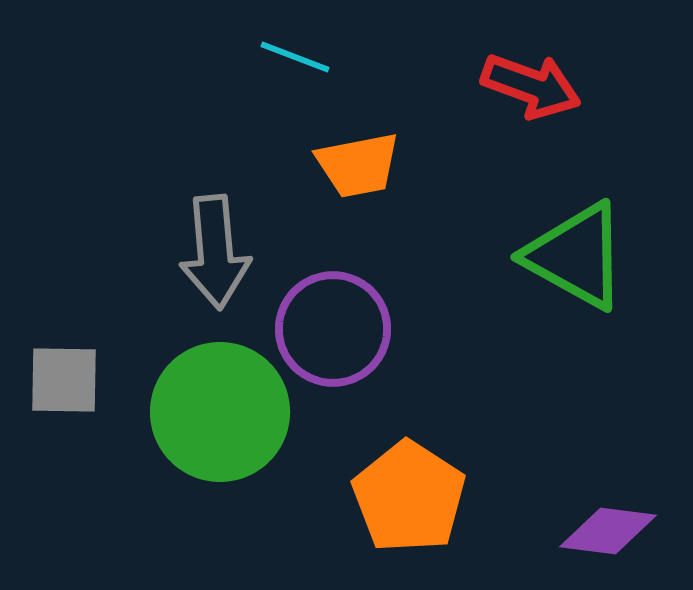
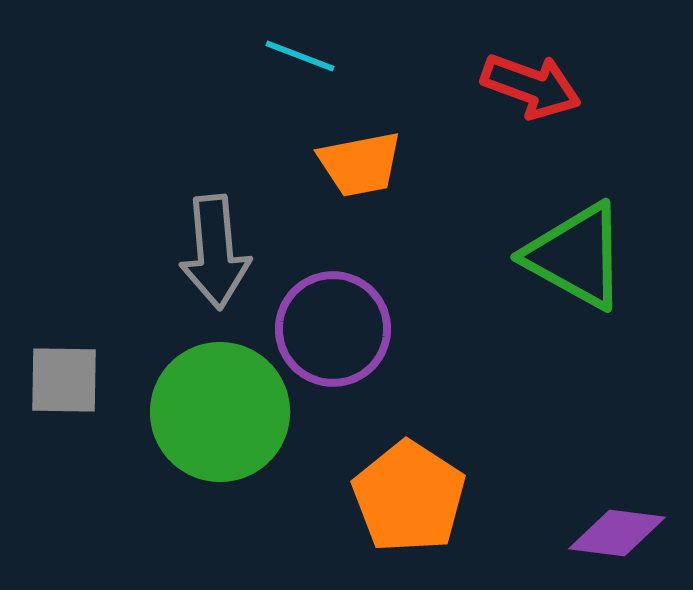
cyan line: moved 5 px right, 1 px up
orange trapezoid: moved 2 px right, 1 px up
purple diamond: moved 9 px right, 2 px down
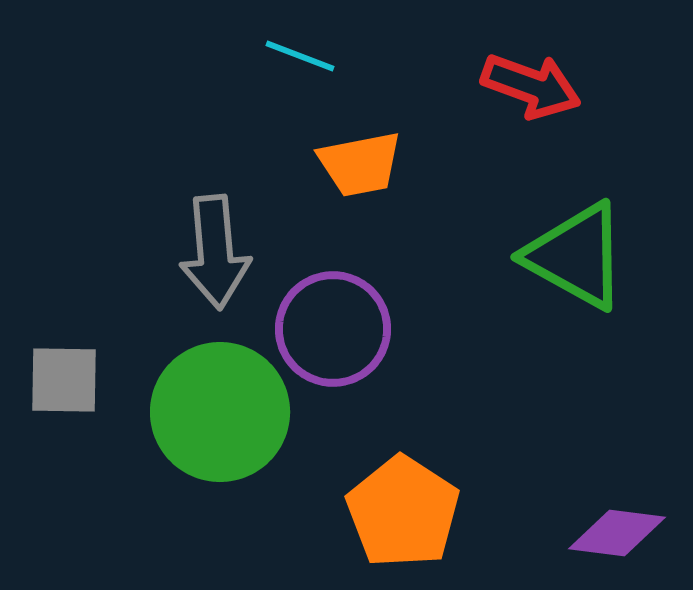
orange pentagon: moved 6 px left, 15 px down
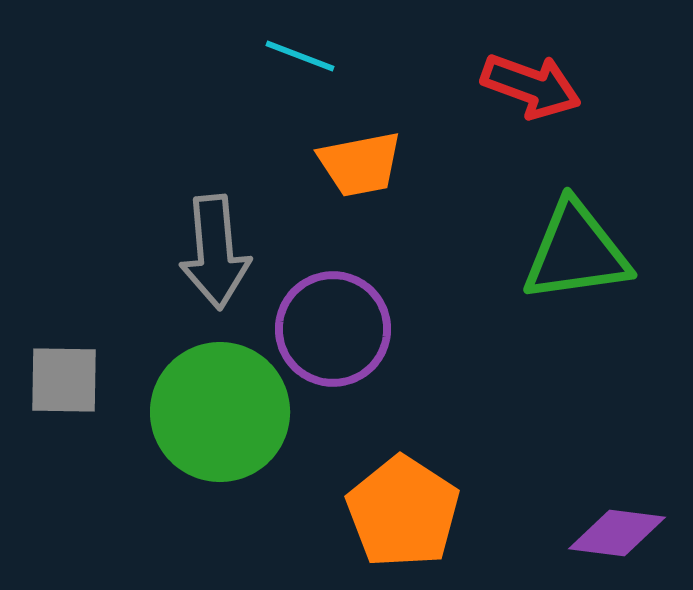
green triangle: moved 4 px up; rotated 37 degrees counterclockwise
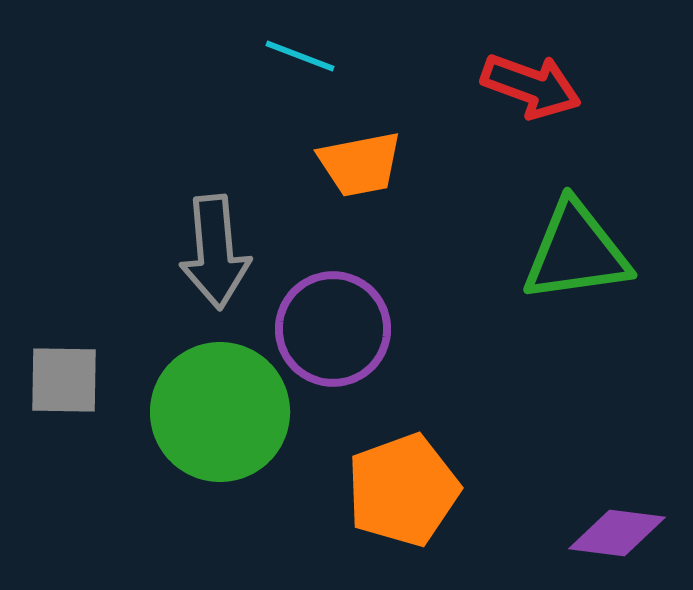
orange pentagon: moved 22 px up; rotated 19 degrees clockwise
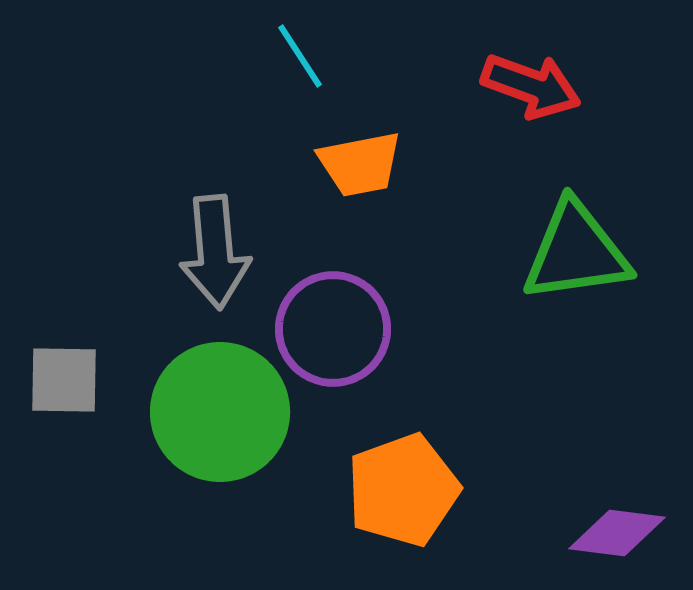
cyan line: rotated 36 degrees clockwise
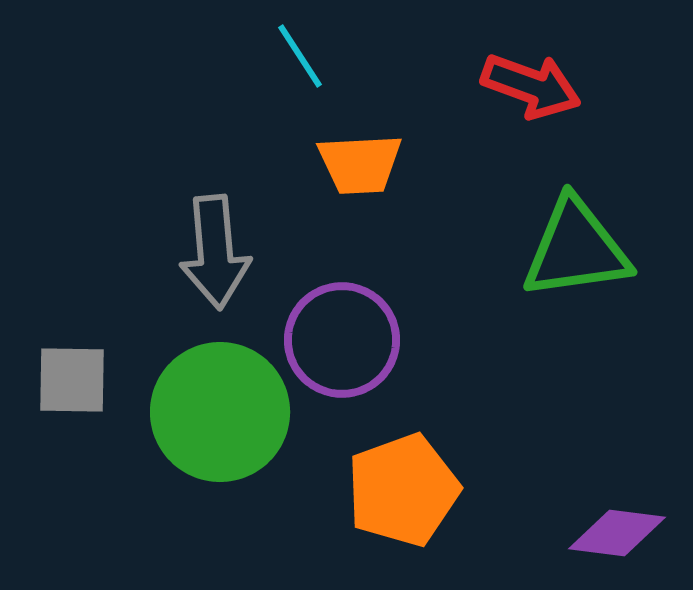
orange trapezoid: rotated 8 degrees clockwise
green triangle: moved 3 px up
purple circle: moved 9 px right, 11 px down
gray square: moved 8 px right
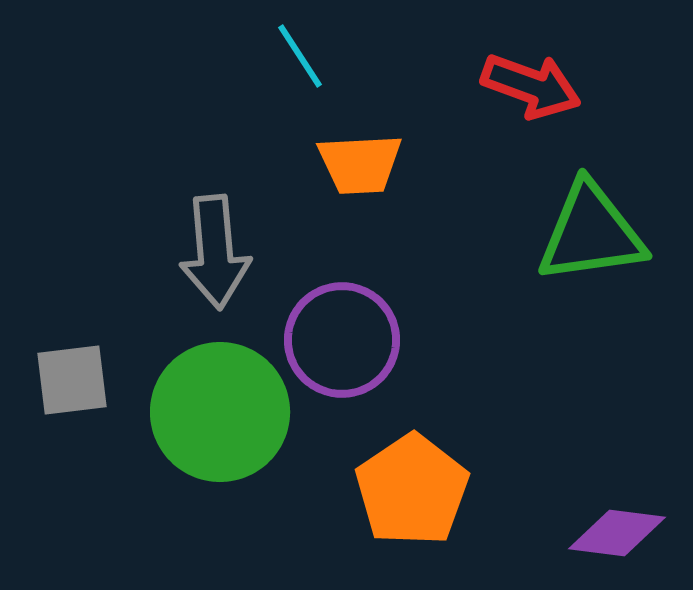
green triangle: moved 15 px right, 16 px up
gray square: rotated 8 degrees counterclockwise
orange pentagon: moved 9 px right; rotated 14 degrees counterclockwise
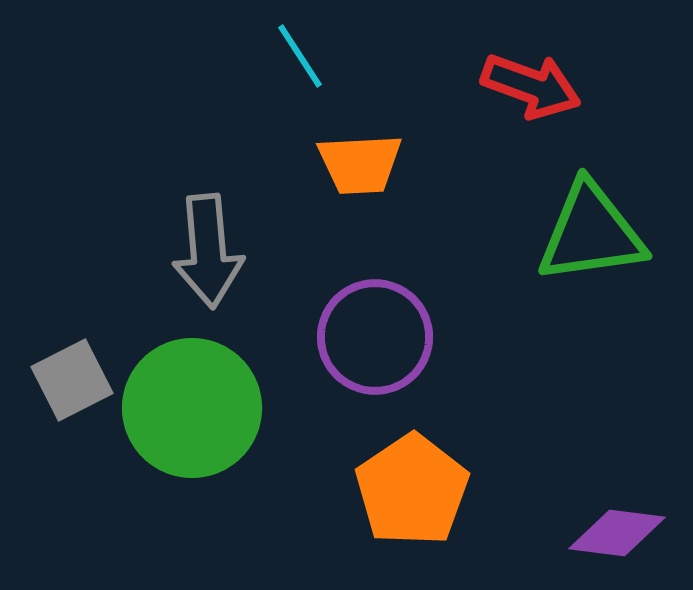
gray arrow: moved 7 px left, 1 px up
purple circle: moved 33 px right, 3 px up
gray square: rotated 20 degrees counterclockwise
green circle: moved 28 px left, 4 px up
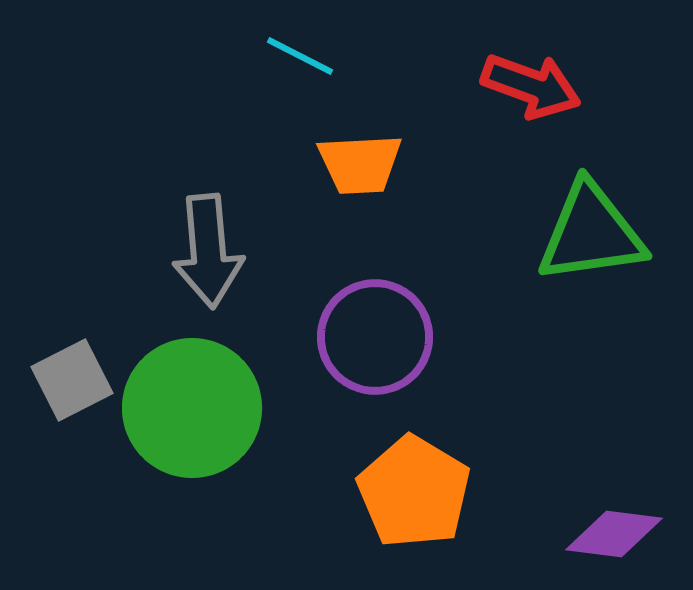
cyan line: rotated 30 degrees counterclockwise
orange pentagon: moved 2 px right, 2 px down; rotated 7 degrees counterclockwise
purple diamond: moved 3 px left, 1 px down
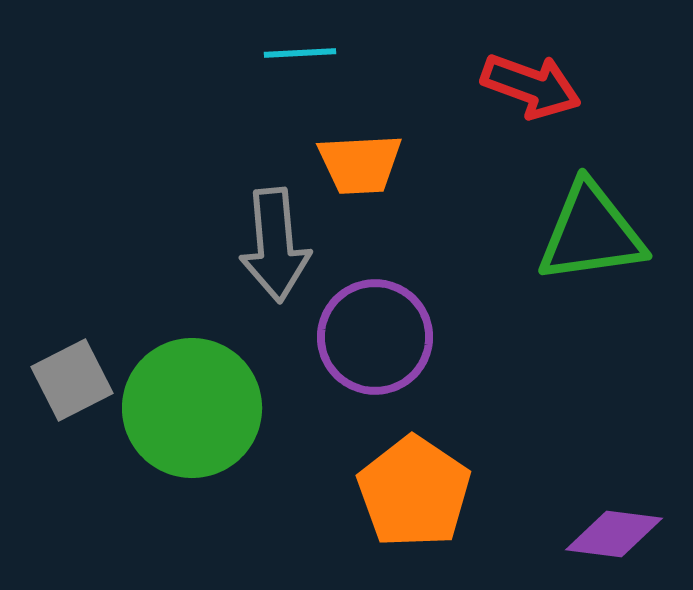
cyan line: moved 3 px up; rotated 30 degrees counterclockwise
gray arrow: moved 67 px right, 6 px up
orange pentagon: rotated 3 degrees clockwise
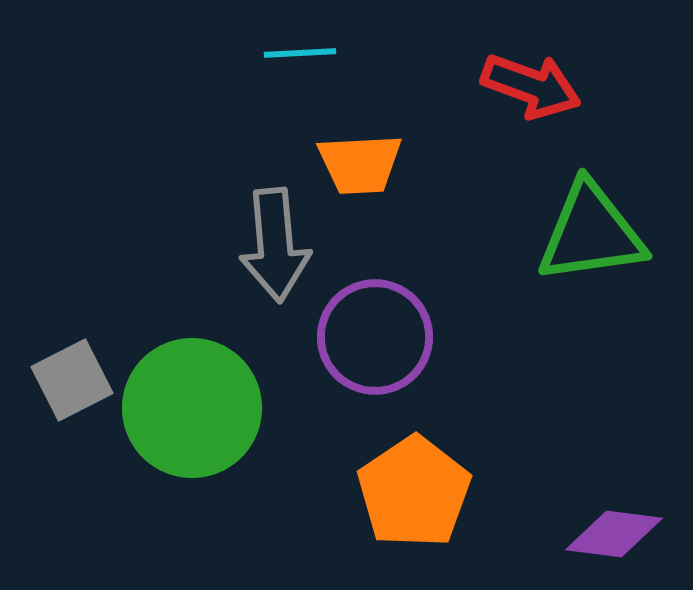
orange pentagon: rotated 4 degrees clockwise
